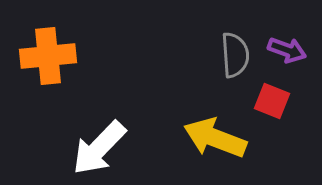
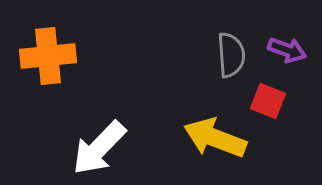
gray semicircle: moved 4 px left
red square: moved 4 px left
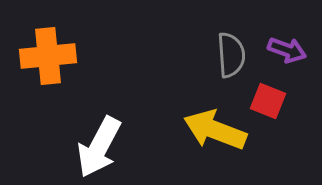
yellow arrow: moved 8 px up
white arrow: moved 1 px up; rotated 16 degrees counterclockwise
